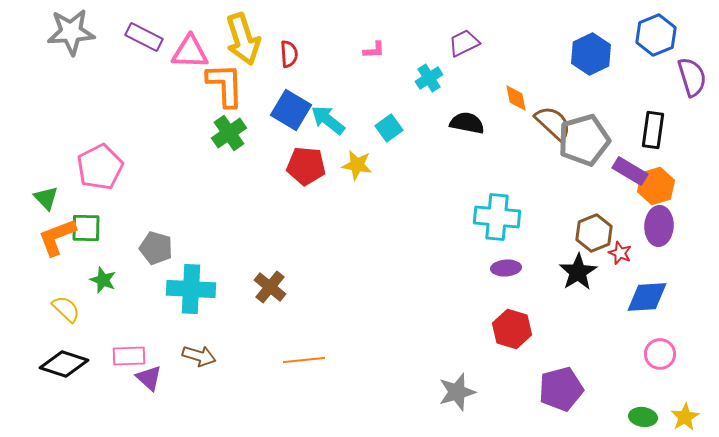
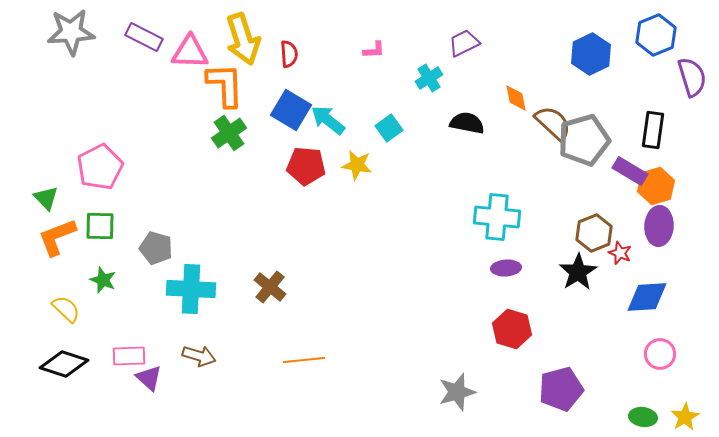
green square at (86, 228): moved 14 px right, 2 px up
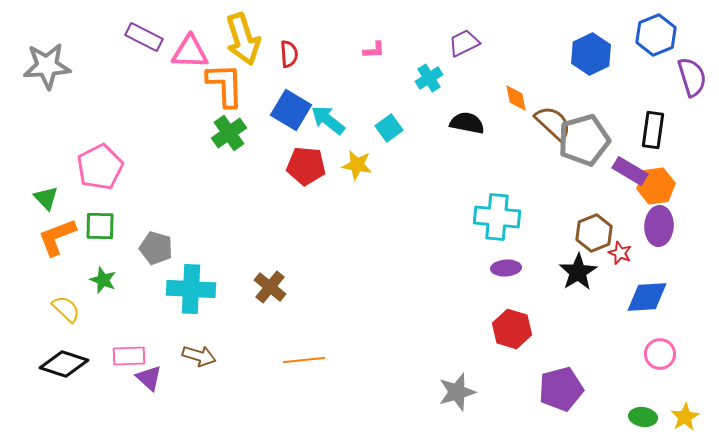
gray star at (71, 32): moved 24 px left, 34 px down
orange hexagon at (656, 186): rotated 9 degrees clockwise
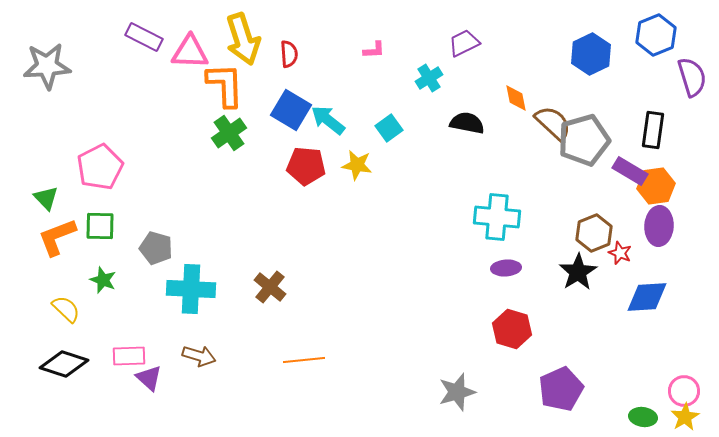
pink circle at (660, 354): moved 24 px right, 37 px down
purple pentagon at (561, 389): rotated 9 degrees counterclockwise
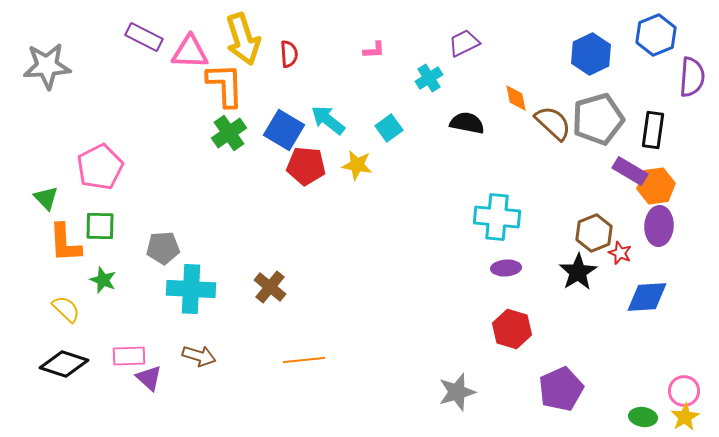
purple semicircle at (692, 77): rotated 21 degrees clockwise
blue square at (291, 110): moved 7 px left, 20 px down
gray pentagon at (584, 140): moved 14 px right, 21 px up
orange L-shape at (57, 237): moved 8 px right, 6 px down; rotated 72 degrees counterclockwise
gray pentagon at (156, 248): moved 7 px right; rotated 20 degrees counterclockwise
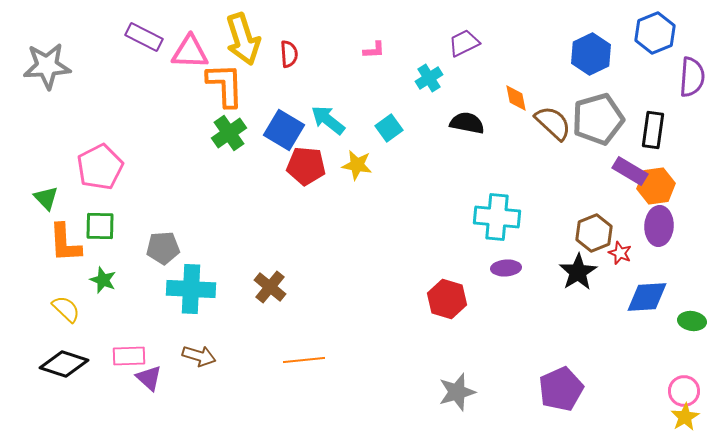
blue hexagon at (656, 35): moved 1 px left, 2 px up
red hexagon at (512, 329): moved 65 px left, 30 px up
green ellipse at (643, 417): moved 49 px right, 96 px up
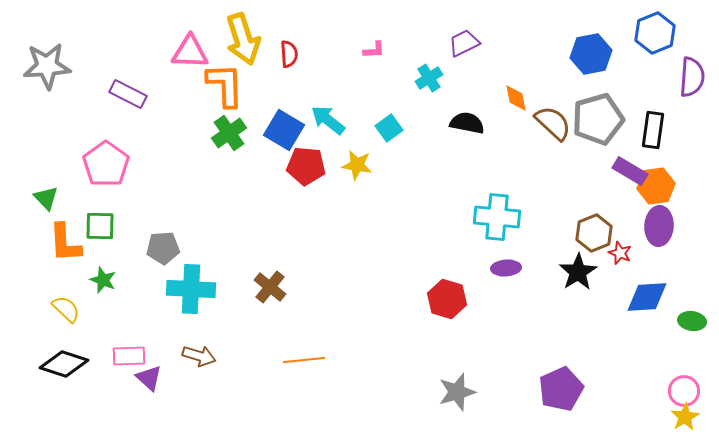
purple rectangle at (144, 37): moved 16 px left, 57 px down
blue hexagon at (591, 54): rotated 15 degrees clockwise
pink pentagon at (100, 167): moved 6 px right, 3 px up; rotated 9 degrees counterclockwise
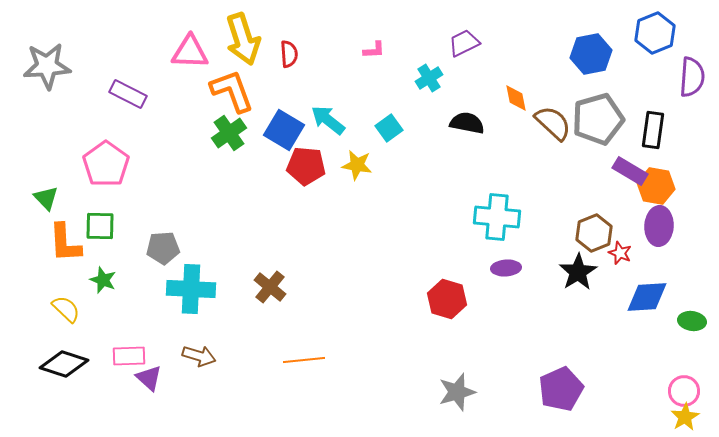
orange L-shape at (225, 85): moved 7 px right, 6 px down; rotated 18 degrees counterclockwise
orange hexagon at (656, 186): rotated 18 degrees clockwise
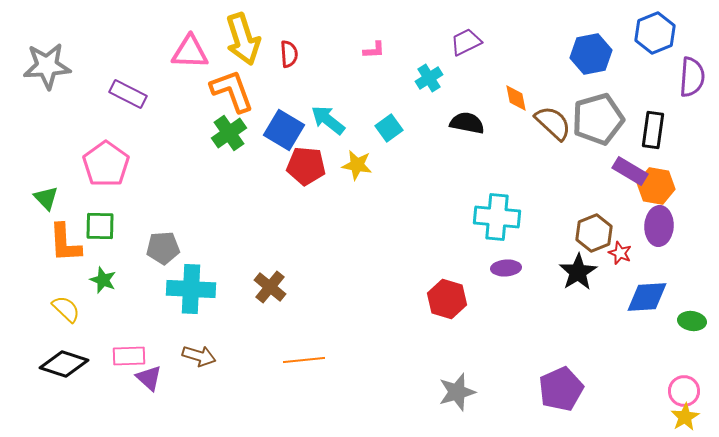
purple trapezoid at (464, 43): moved 2 px right, 1 px up
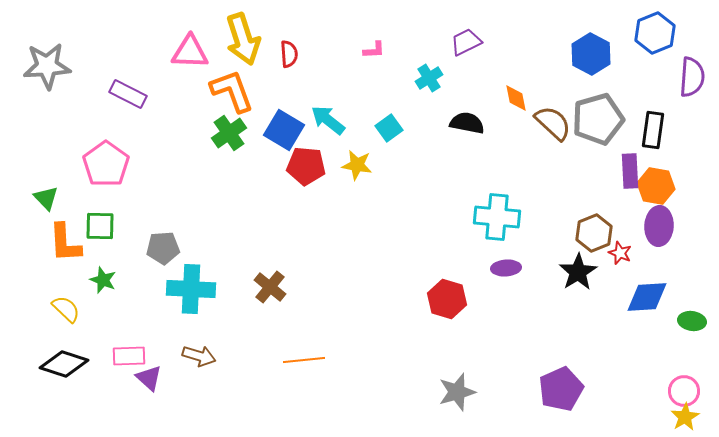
blue hexagon at (591, 54): rotated 21 degrees counterclockwise
purple rectangle at (630, 171): rotated 56 degrees clockwise
